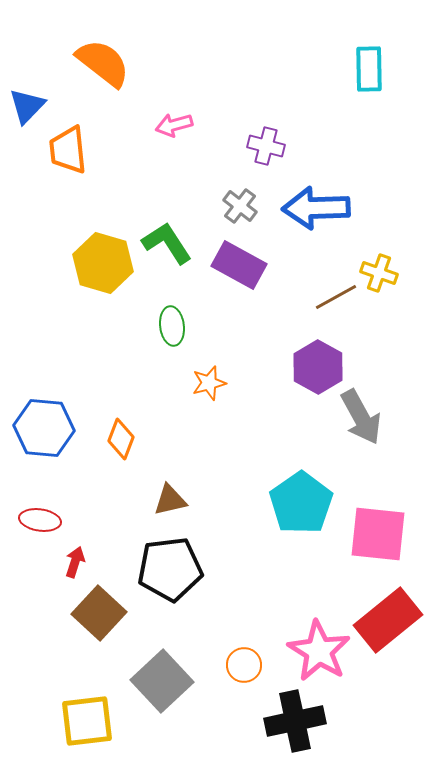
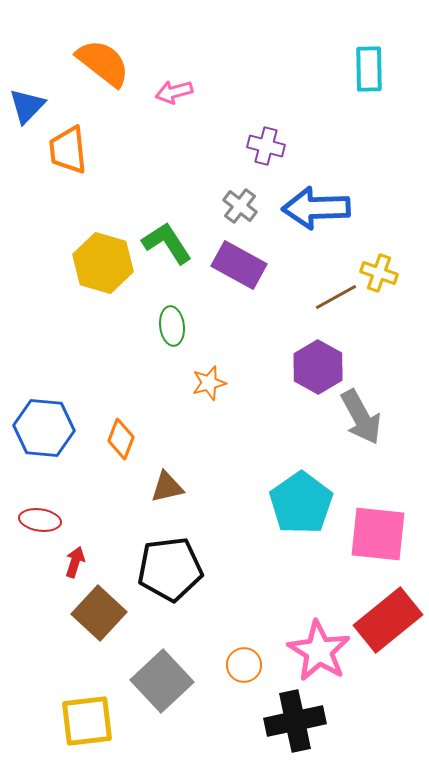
pink arrow: moved 33 px up
brown triangle: moved 3 px left, 13 px up
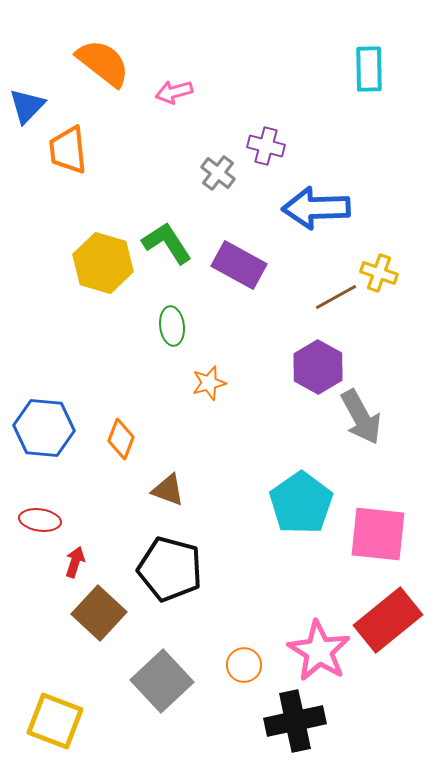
gray cross: moved 22 px left, 33 px up
brown triangle: moved 1 px right, 3 px down; rotated 33 degrees clockwise
black pentagon: rotated 22 degrees clockwise
yellow square: moved 32 px left; rotated 28 degrees clockwise
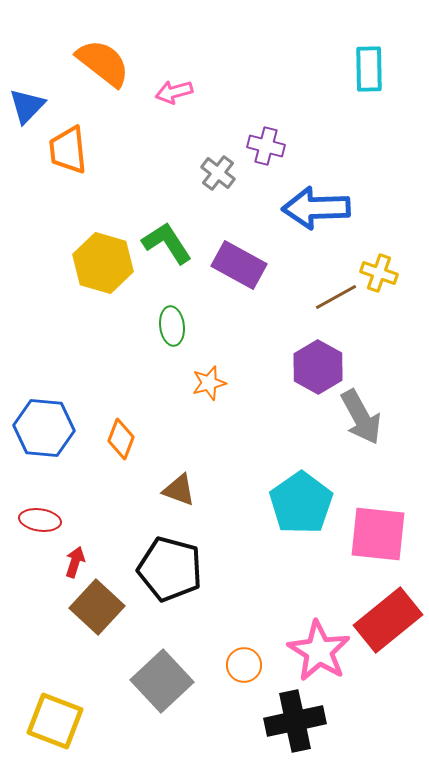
brown triangle: moved 11 px right
brown square: moved 2 px left, 6 px up
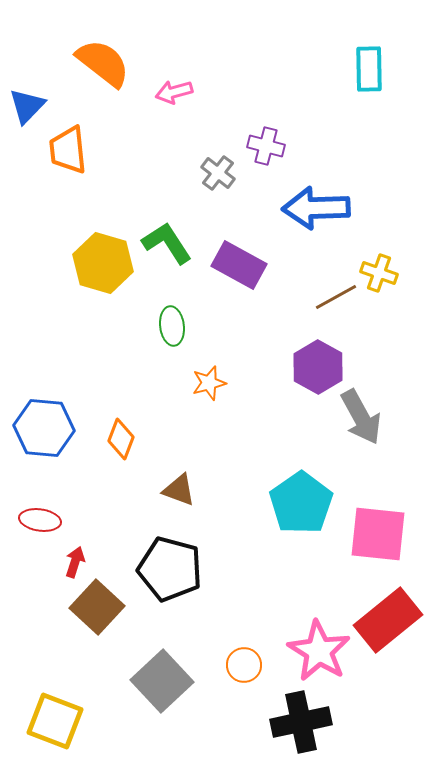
black cross: moved 6 px right, 1 px down
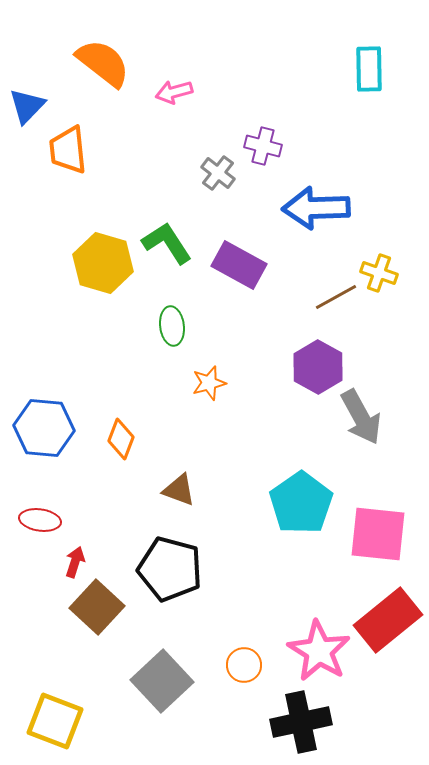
purple cross: moved 3 px left
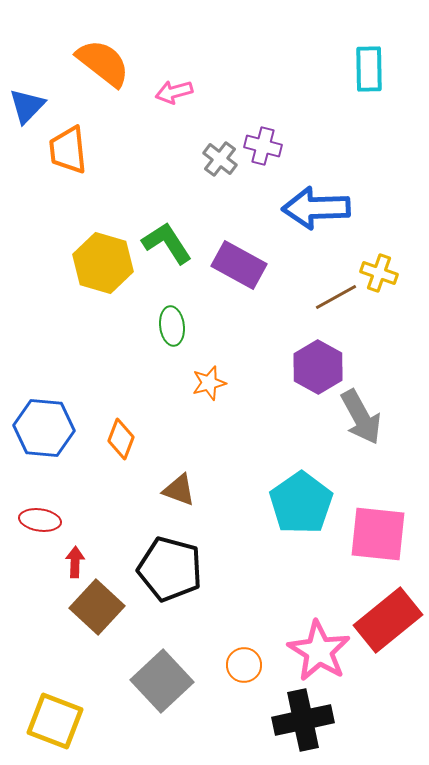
gray cross: moved 2 px right, 14 px up
red arrow: rotated 16 degrees counterclockwise
black cross: moved 2 px right, 2 px up
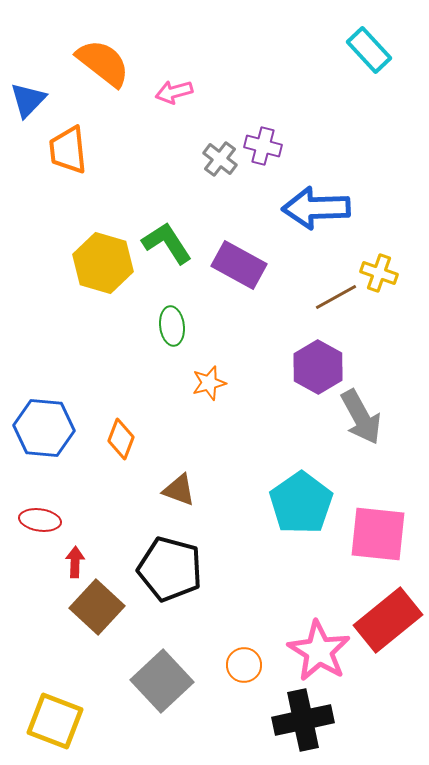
cyan rectangle: moved 19 px up; rotated 42 degrees counterclockwise
blue triangle: moved 1 px right, 6 px up
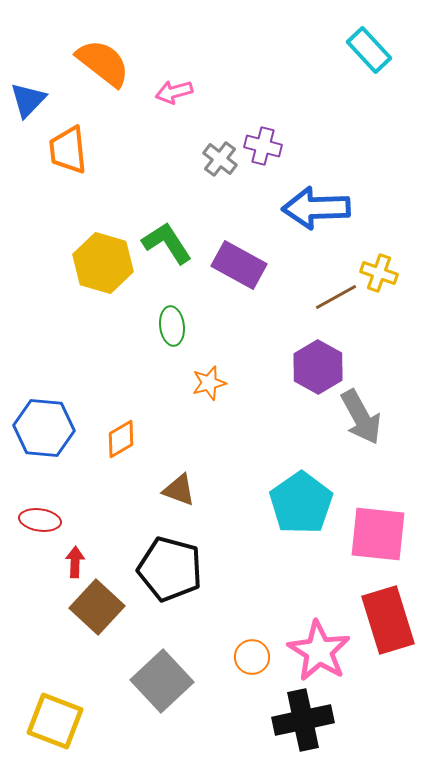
orange diamond: rotated 39 degrees clockwise
red rectangle: rotated 68 degrees counterclockwise
orange circle: moved 8 px right, 8 px up
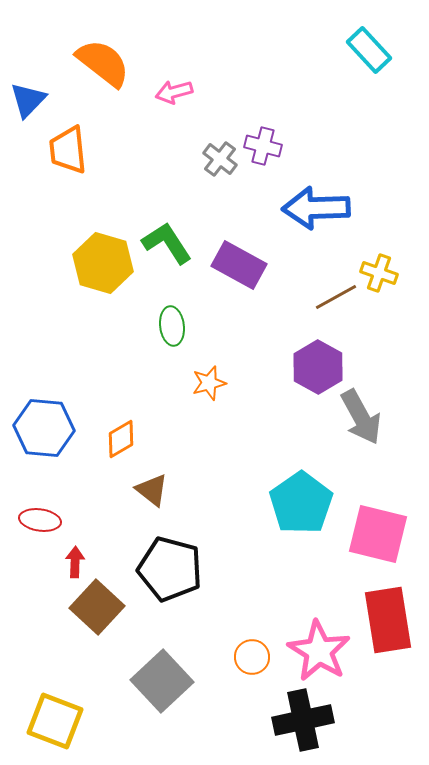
brown triangle: moved 27 px left; rotated 18 degrees clockwise
pink square: rotated 8 degrees clockwise
red rectangle: rotated 8 degrees clockwise
